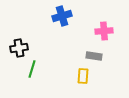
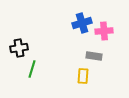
blue cross: moved 20 px right, 7 px down
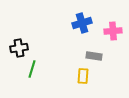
pink cross: moved 9 px right
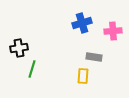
gray rectangle: moved 1 px down
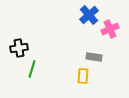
blue cross: moved 7 px right, 8 px up; rotated 24 degrees counterclockwise
pink cross: moved 3 px left, 2 px up; rotated 18 degrees counterclockwise
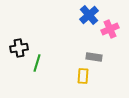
green line: moved 5 px right, 6 px up
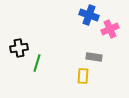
blue cross: rotated 30 degrees counterclockwise
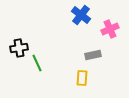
blue cross: moved 8 px left; rotated 18 degrees clockwise
gray rectangle: moved 1 px left, 2 px up; rotated 21 degrees counterclockwise
green line: rotated 42 degrees counterclockwise
yellow rectangle: moved 1 px left, 2 px down
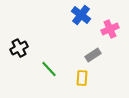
black cross: rotated 18 degrees counterclockwise
gray rectangle: rotated 21 degrees counterclockwise
green line: moved 12 px right, 6 px down; rotated 18 degrees counterclockwise
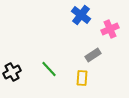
black cross: moved 7 px left, 24 px down
